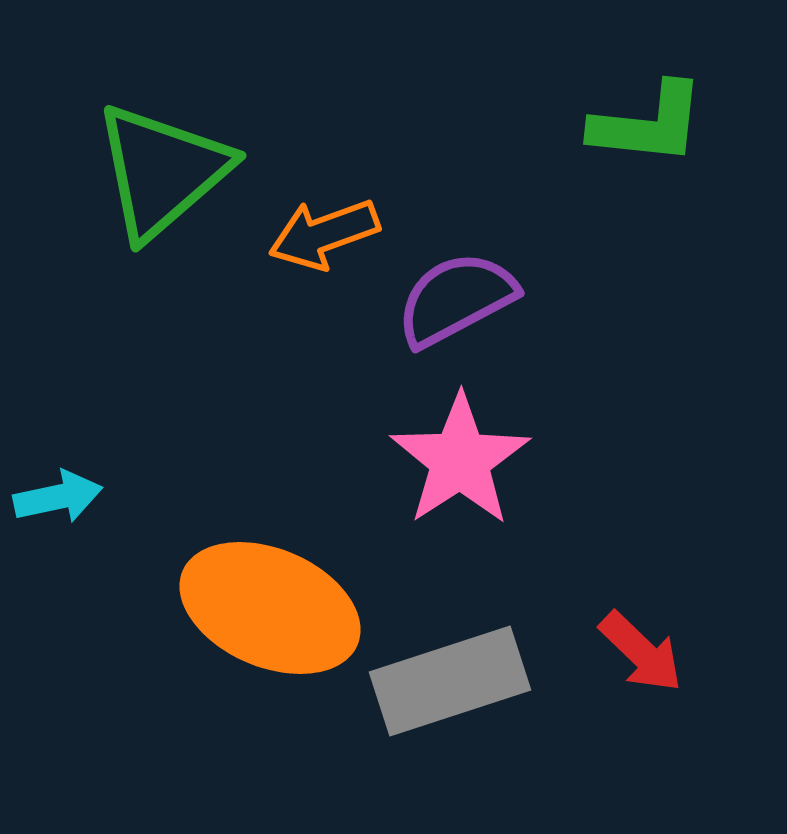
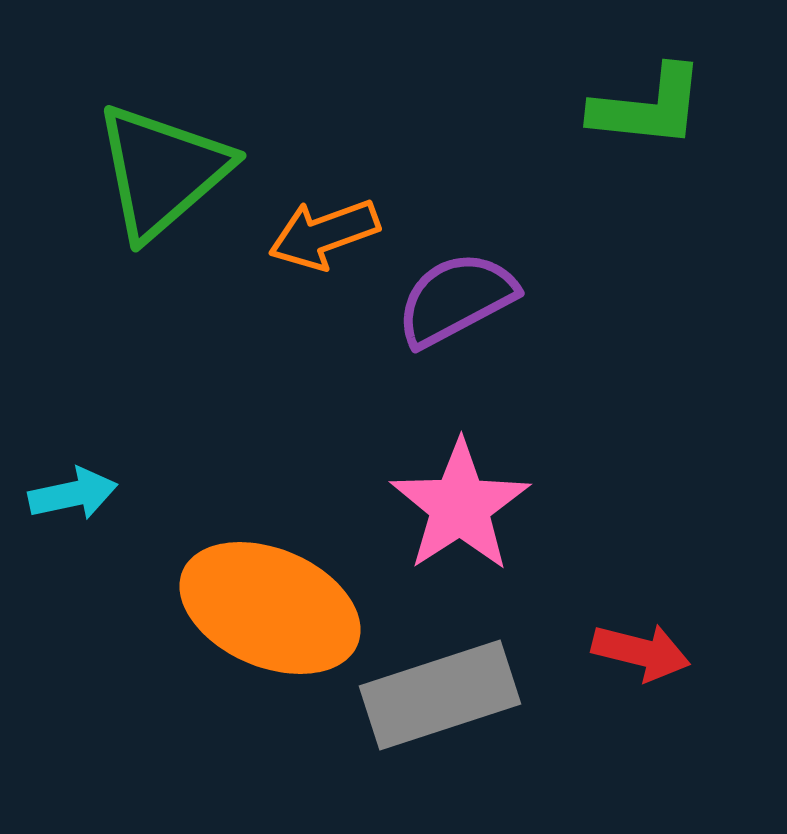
green L-shape: moved 17 px up
pink star: moved 46 px down
cyan arrow: moved 15 px right, 3 px up
red arrow: rotated 30 degrees counterclockwise
gray rectangle: moved 10 px left, 14 px down
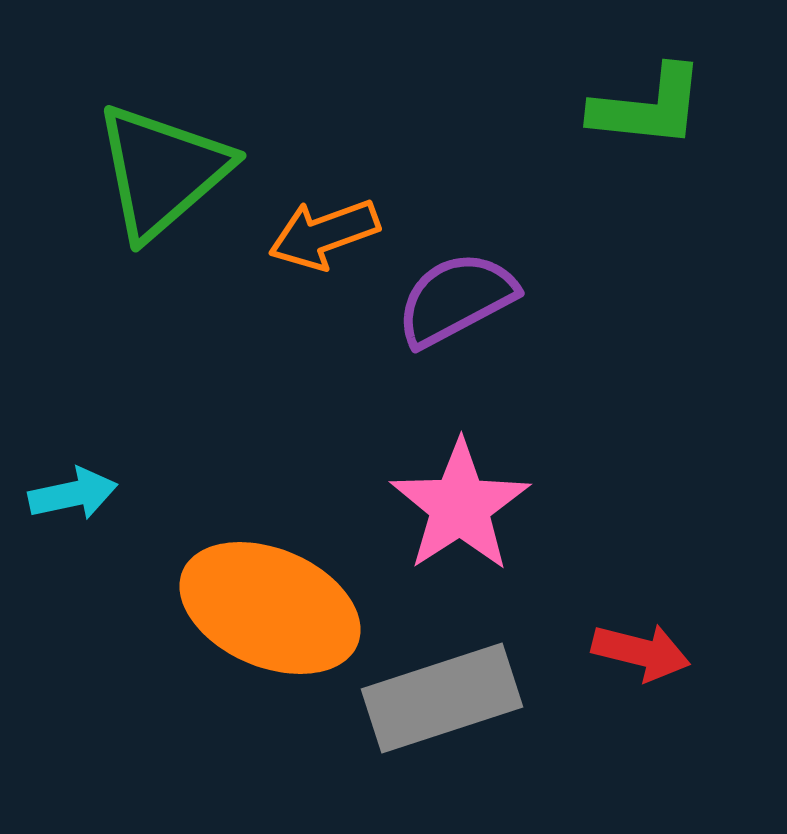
gray rectangle: moved 2 px right, 3 px down
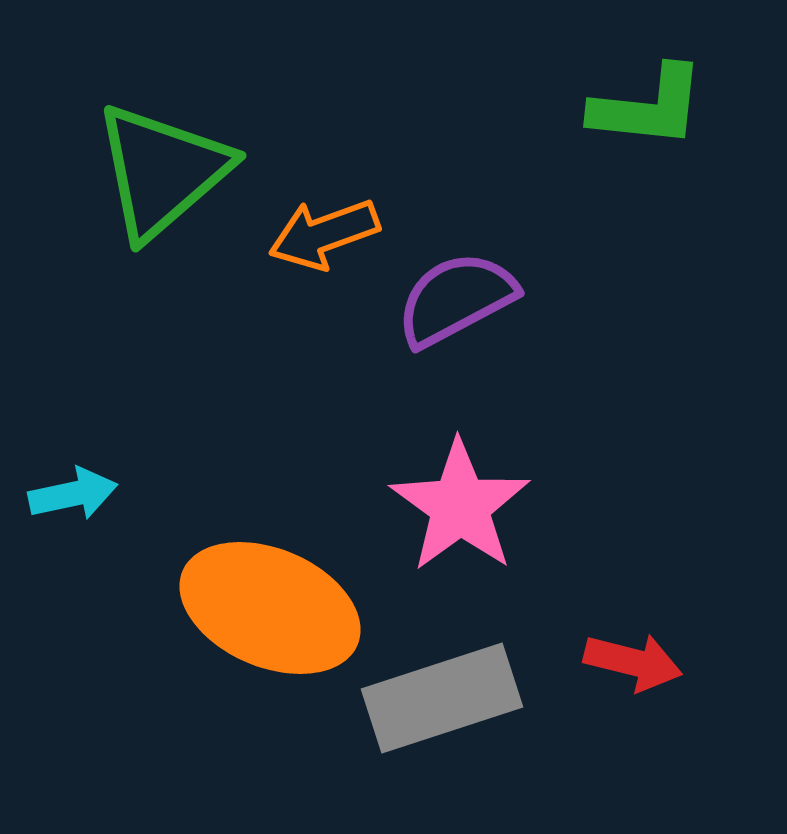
pink star: rotated 3 degrees counterclockwise
red arrow: moved 8 px left, 10 px down
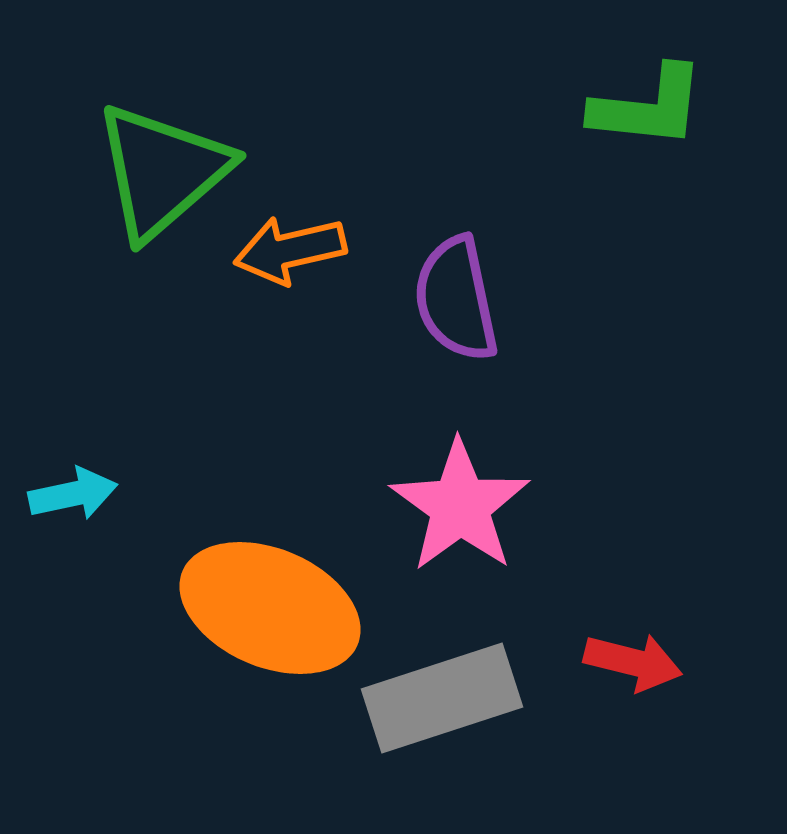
orange arrow: moved 34 px left, 16 px down; rotated 7 degrees clockwise
purple semicircle: rotated 74 degrees counterclockwise
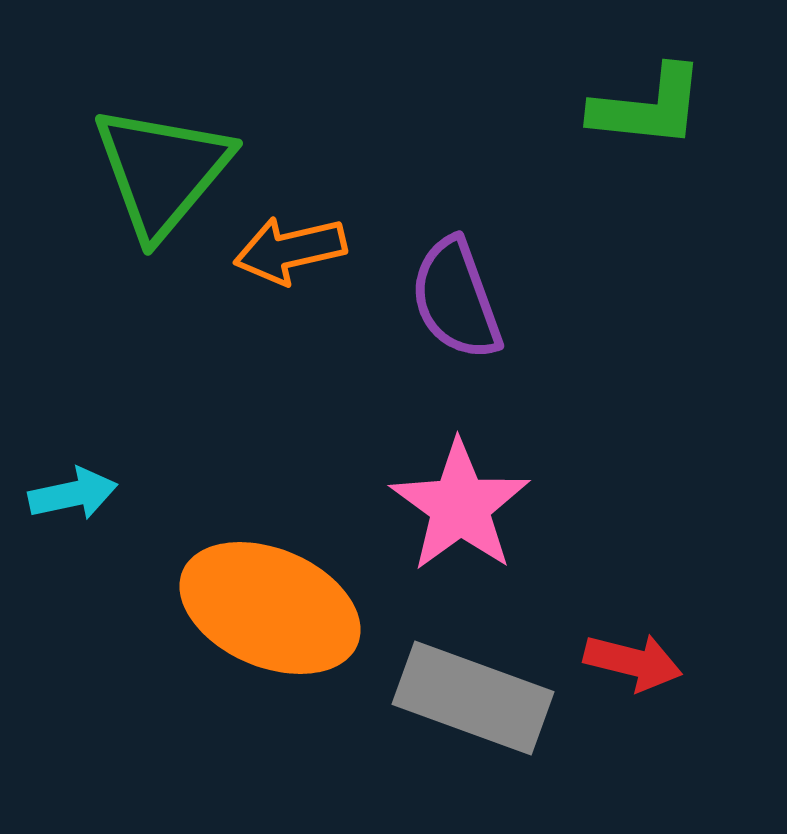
green triangle: rotated 9 degrees counterclockwise
purple semicircle: rotated 8 degrees counterclockwise
gray rectangle: moved 31 px right; rotated 38 degrees clockwise
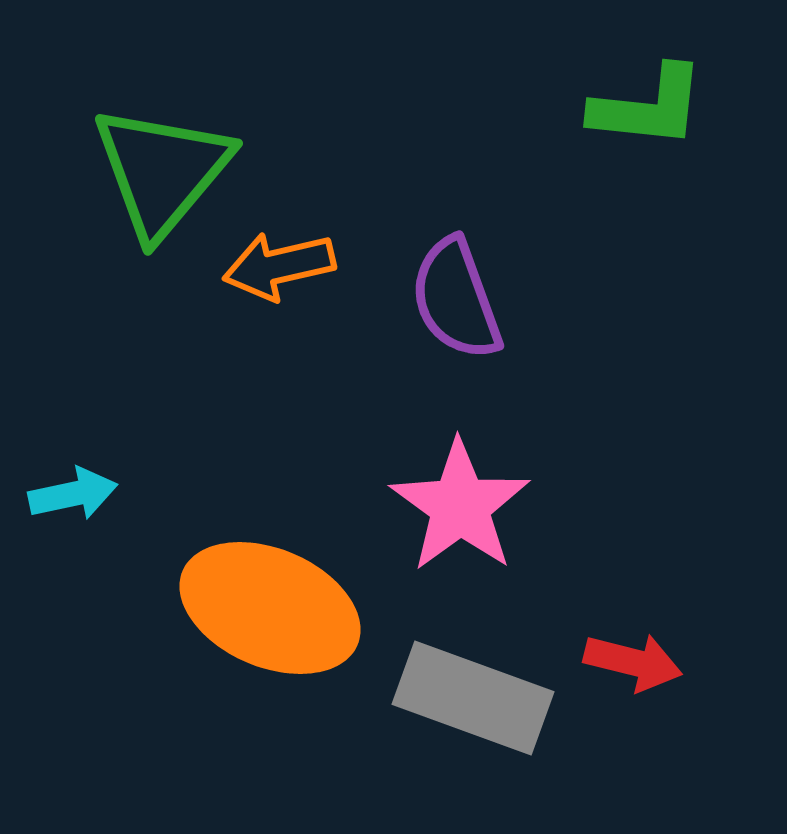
orange arrow: moved 11 px left, 16 px down
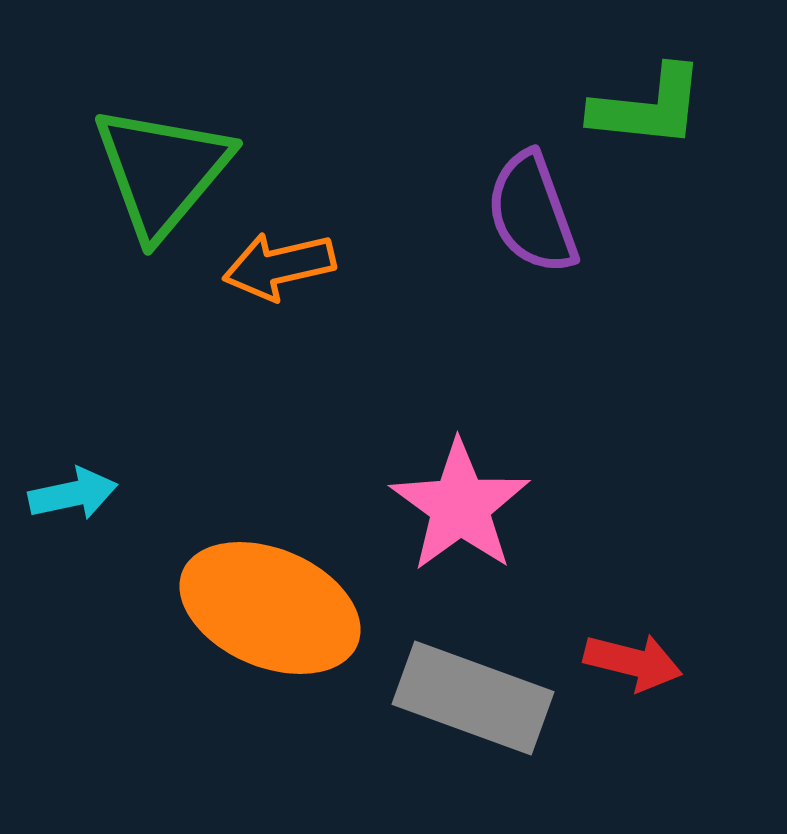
purple semicircle: moved 76 px right, 86 px up
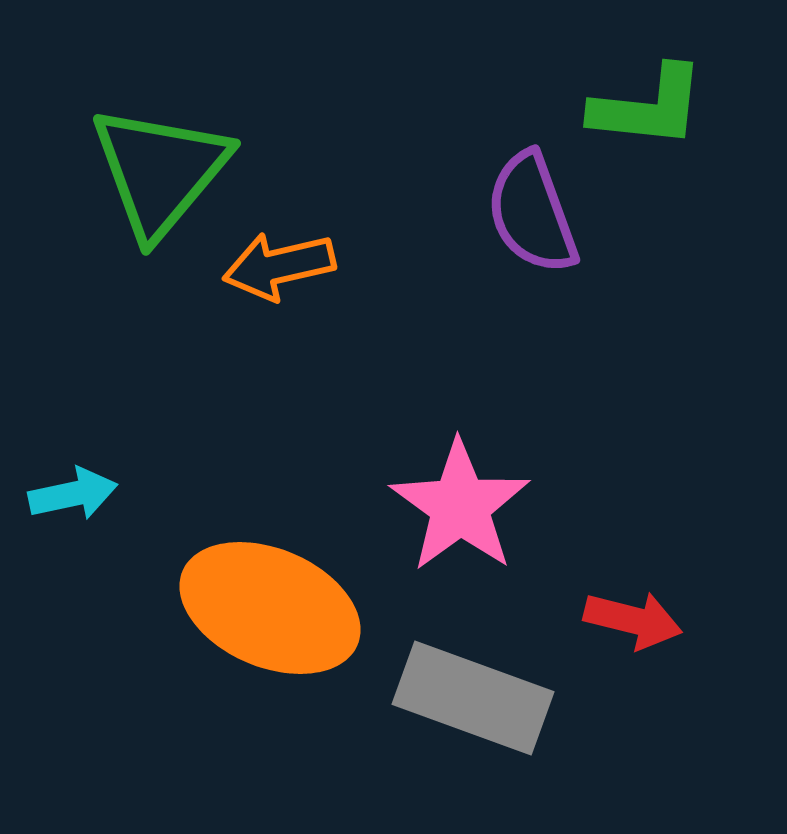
green triangle: moved 2 px left
red arrow: moved 42 px up
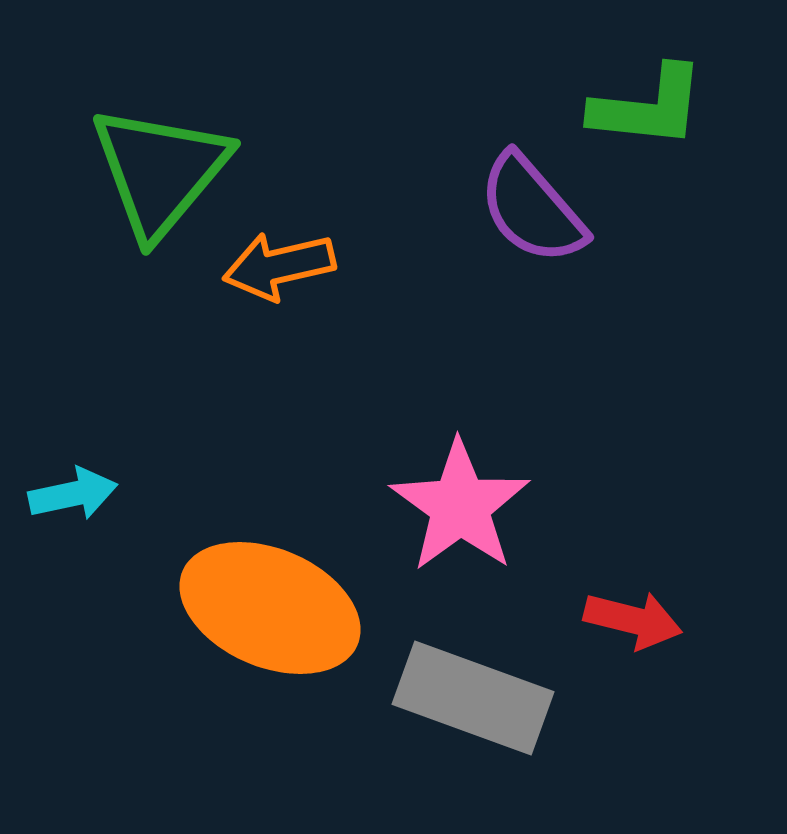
purple semicircle: moved 4 px up; rotated 21 degrees counterclockwise
